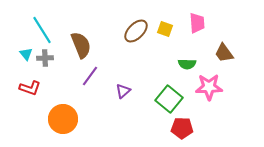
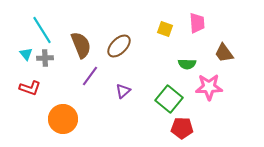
brown ellipse: moved 17 px left, 15 px down
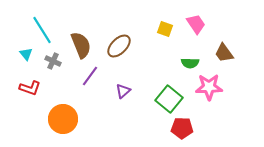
pink trapezoid: moved 1 px left, 1 px down; rotated 30 degrees counterclockwise
gray cross: moved 8 px right, 3 px down; rotated 28 degrees clockwise
green semicircle: moved 3 px right, 1 px up
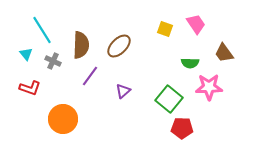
brown semicircle: rotated 24 degrees clockwise
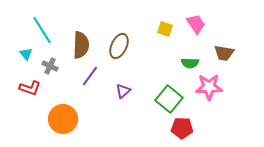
brown ellipse: rotated 20 degrees counterclockwise
brown trapezoid: rotated 45 degrees counterclockwise
gray cross: moved 3 px left, 5 px down
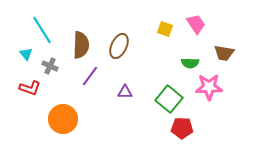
purple triangle: moved 2 px right, 1 px down; rotated 42 degrees clockwise
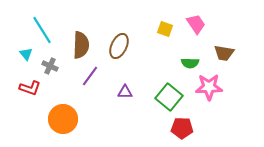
green square: moved 2 px up
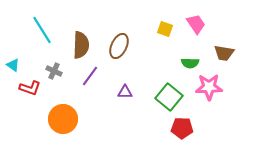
cyan triangle: moved 13 px left, 11 px down; rotated 16 degrees counterclockwise
gray cross: moved 4 px right, 5 px down
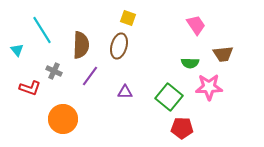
pink trapezoid: moved 1 px down
yellow square: moved 37 px left, 11 px up
brown ellipse: rotated 10 degrees counterclockwise
brown trapezoid: moved 1 px left, 1 px down; rotated 15 degrees counterclockwise
cyan triangle: moved 4 px right, 15 px up; rotated 16 degrees clockwise
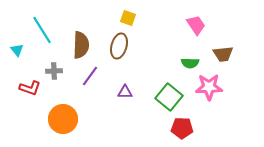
gray cross: rotated 28 degrees counterclockwise
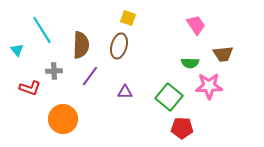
pink star: moved 1 px up
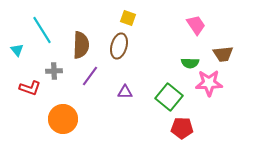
pink star: moved 3 px up
